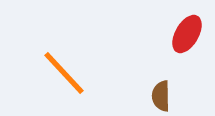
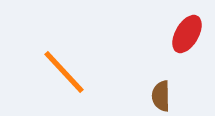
orange line: moved 1 px up
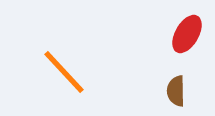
brown semicircle: moved 15 px right, 5 px up
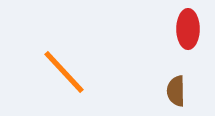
red ellipse: moved 1 px right, 5 px up; rotated 30 degrees counterclockwise
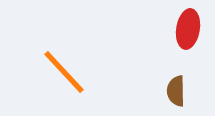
red ellipse: rotated 9 degrees clockwise
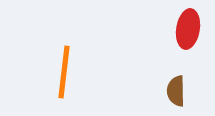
orange line: rotated 50 degrees clockwise
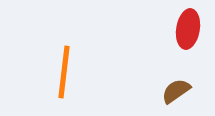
brown semicircle: rotated 56 degrees clockwise
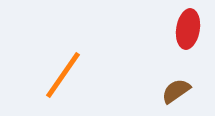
orange line: moved 1 px left, 3 px down; rotated 28 degrees clockwise
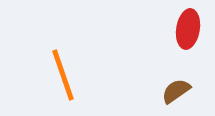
orange line: rotated 54 degrees counterclockwise
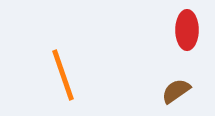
red ellipse: moved 1 px left, 1 px down; rotated 9 degrees counterclockwise
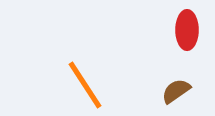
orange line: moved 22 px right, 10 px down; rotated 14 degrees counterclockwise
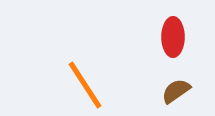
red ellipse: moved 14 px left, 7 px down
